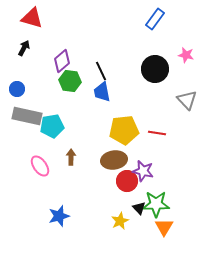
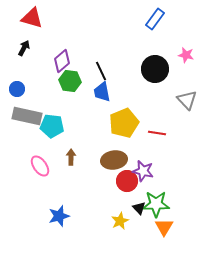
cyan pentagon: rotated 15 degrees clockwise
yellow pentagon: moved 7 px up; rotated 16 degrees counterclockwise
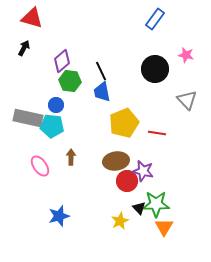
blue circle: moved 39 px right, 16 px down
gray rectangle: moved 1 px right, 2 px down
brown ellipse: moved 2 px right, 1 px down
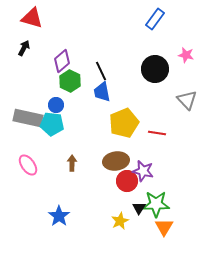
green hexagon: rotated 20 degrees clockwise
cyan pentagon: moved 2 px up
brown arrow: moved 1 px right, 6 px down
pink ellipse: moved 12 px left, 1 px up
black triangle: rotated 16 degrees clockwise
blue star: rotated 20 degrees counterclockwise
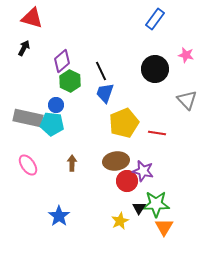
blue trapezoid: moved 3 px right, 1 px down; rotated 30 degrees clockwise
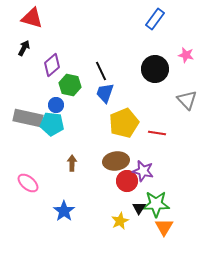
purple diamond: moved 10 px left, 4 px down
green hexagon: moved 4 px down; rotated 15 degrees counterclockwise
pink ellipse: moved 18 px down; rotated 15 degrees counterclockwise
blue star: moved 5 px right, 5 px up
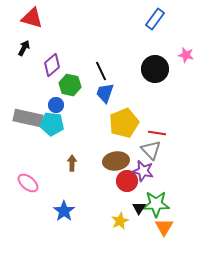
gray triangle: moved 36 px left, 50 px down
